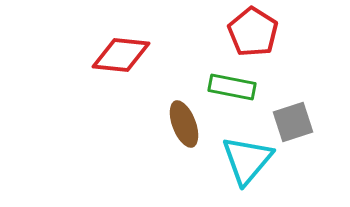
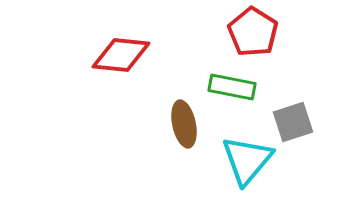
brown ellipse: rotated 9 degrees clockwise
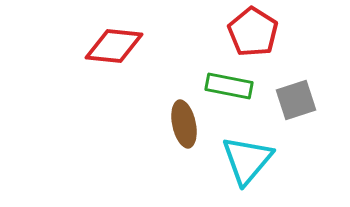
red diamond: moved 7 px left, 9 px up
green rectangle: moved 3 px left, 1 px up
gray square: moved 3 px right, 22 px up
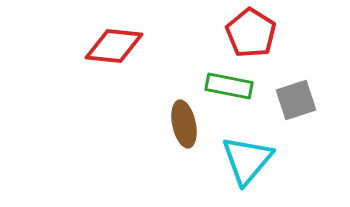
red pentagon: moved 2 px left, 1 px down
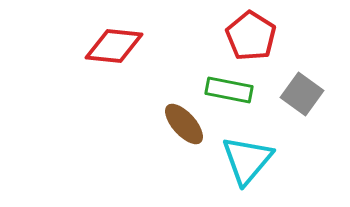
red pentagon: moved 3 px down
green rectangle: moved 4 px down
gray square: moved 6 px right, 6 px up; rotated 36 degrees counterclockwise
brown ellipse: rotated 30 degrees counterclockwise
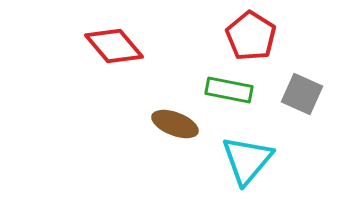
red diamond: rotated 44 degrees clockwise
gray square: rotated 12 degrees counterclockwise
brown ellipse: moved 9 px left; rotated 27 degrees counterclockwise
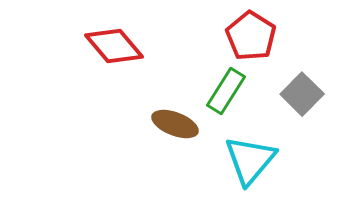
green rectangle: moved 3 px left, 1 px down; rotated 69 degrees counterclockwise
gray square: rotated 21 degrees clockwise
cyan triangle: moved 3 px right
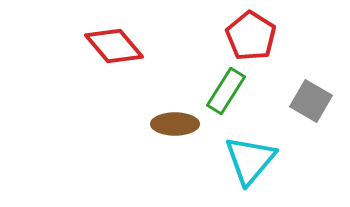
gray square: moved 9 px right, 7 px down; rotated 15 degrees counterclockwise
brown ellipse: rotated 21 degrees counterclockwise
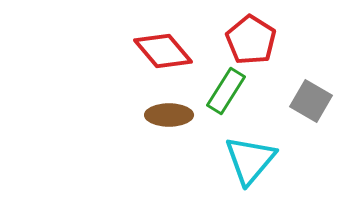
red pentagon: moved 4 px down
red diamond: moved 49 px right, 5 px down
brown ellipse: moved 6 px left, 9 px up
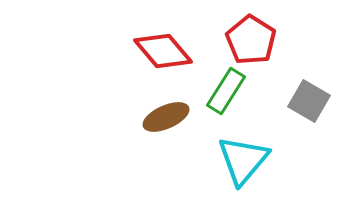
gray square: moved 2 px left
brown ellipse: moved 3 px left, 2 px down; rotated 24 degrees counterclockwise
cyan triangle: moved 7 px left
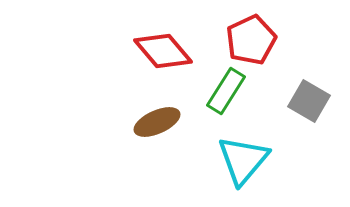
red pentagon: rotated 15 degrees clockwise
brown ellipse: moved 9 px left, 5 px down
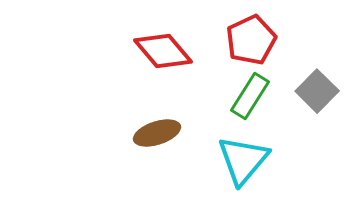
green rectangle: moved 24 px right, 5 px down
gray square: moved 8 px right, 10 px up; rotated 15 degrees clockwise
brown ellipse: moved 11 px down; rotated 6 degrees clockwise
